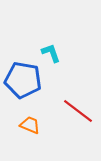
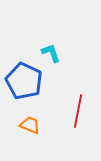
blue pentagon: moved 1 px right, 1 px down; rotated 15 degrees clockwise
red line: rotated 64 degrees clockwise
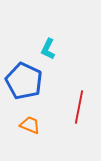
cyan L-shape: moved 3 px left, 4 px up; rotated 135 degrees counterclockwise
red line: moved 1 px right, 4 px up
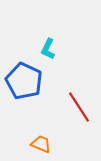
red line: rotated 44 degrees counterclockwise
orange trapezoid: moved 11 px right, 19 px down
